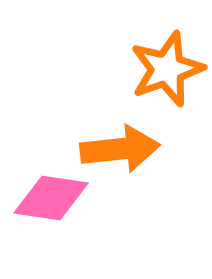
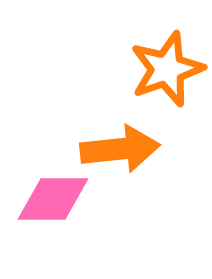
pink diamond: moved 2 px right, 1 px down; rotated 8 degrees counterclockwise
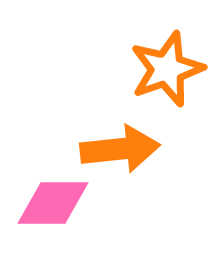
pink diamond: moved 4 px down
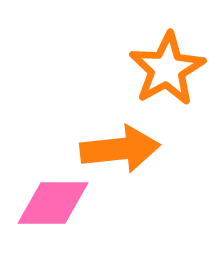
orange star: rotated 10 degrees counterclockwise
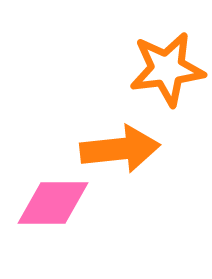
orange star: rotated 22 degrees clockwise
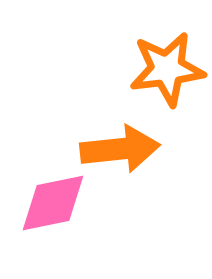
pink diamond: rotated 12 degrees counterclockwise
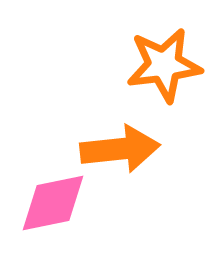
orange star: moved 3 px left, 4 px up
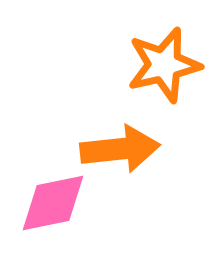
orange star: rotated 6 degrees counterclockwise
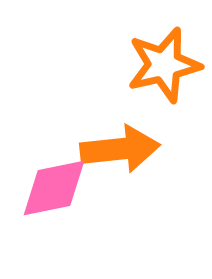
pink diamond: moved 1 px right, 15 px up
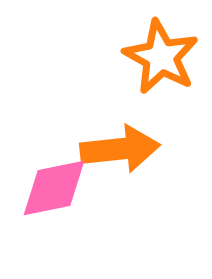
orange star: moved 3 px left, 8 px up; rotated 30 degrees counterclockwise
